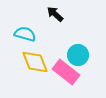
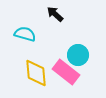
yellow diamond: moved 1 px right, 11 px down; rotated 16 degrees clockwise
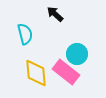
cyan semicircle: rotated 60 degrees clockwise
cyan circle: moved 1 px left, 1 px up
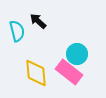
black arrow: moved 17 px left, 7 px down
cyan semicircle: moved 8 px left, 3 px up
pink rectangle: moved 3 px right
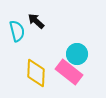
black arrow: moved 2 px left
yellow diamond: rotated 8 degrees clockwise
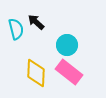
black arrow: moved 1 px down
cyan semicircle: moved 1 px left, 2 px up
cyan circle: moved 10 px left, 9 px up
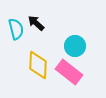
black arrow: moved 1 px down
cyan circle: moved 8 px right, 1 px down
yellow diamond: moved 2 px right, 8 px up
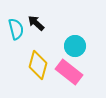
yellow diamond: rotated 12 degrees clockwise
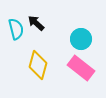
cyan circle: moved 6 px right, 7 px up
pink rectangle: moved 12 px right, 4 px up
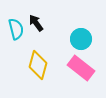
black arrow: rotated 12 degrees clockwise
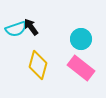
black arrow: moved 5 px left, 4 px down
cyan semicircle: rotated 85 degrees clockwise
